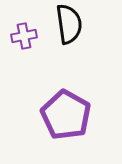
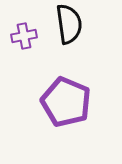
purple pentagon: moved 13 px up; rotated 6 degrees counterclockwise
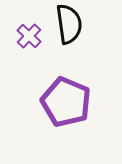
purple cross: moved 5 px right; rotated 35 degrees counterclockwise
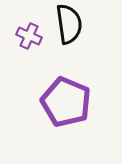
purple cross: rotated 20 degrees counterclockwise
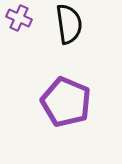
purple cross: moved 10 px left, 18 px up
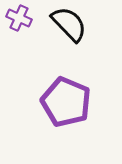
black semicircle: rotated 36 degrees counterclockwise
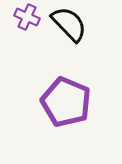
purple cross: moved 8 px right, 1 px up
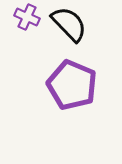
purple pentagon: moved 6 px right, 17 px up
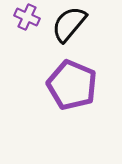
black semicircle: rotated 96 degrees counterclockwise
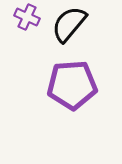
purple pentagon: rotated 27 degrees counterclockwise
